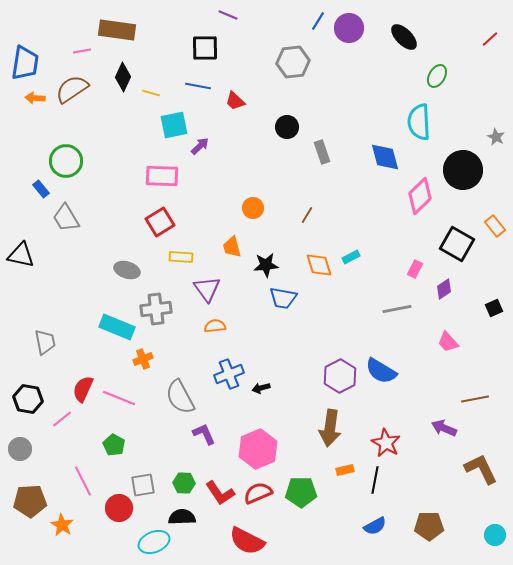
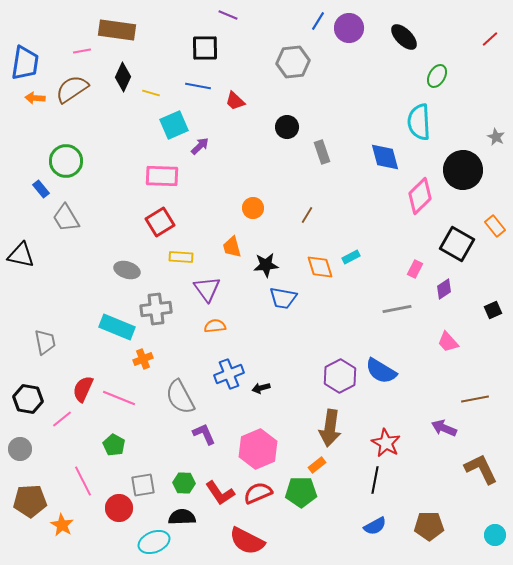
cyan square at (174, 125): rotated 12 degrees counterclockwise
orange diamond at (319, 265): moved 1 px right, 2 px down
black square at (494, 308): moved 1 px left, 2 px down
orange rectangle at (345, 470): moved 28 px left, 5 px up; rotated 24 degrees counterclockwise
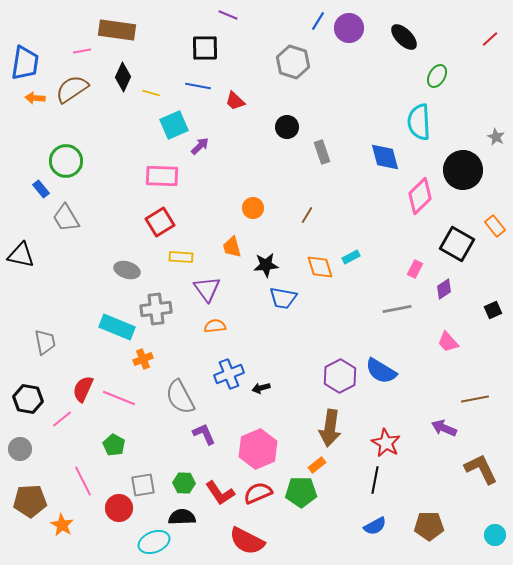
gray hexagon at (293, 62): rotated 24 degrees clockwise
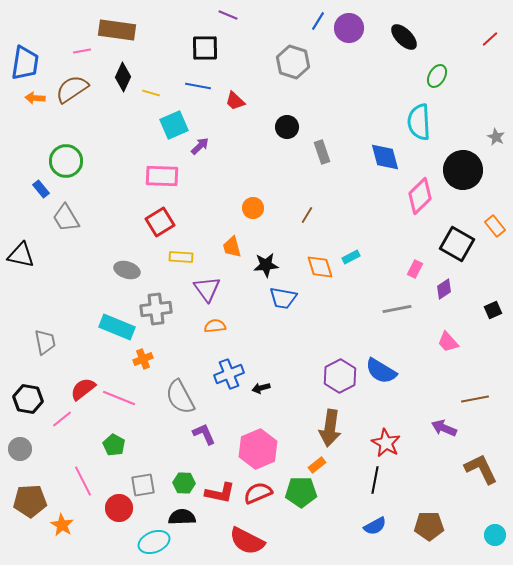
red semicircle at (83, 389): rotated 28 degrees clockwise
red L-shape at (220, 493): rotated 44 degrees counterclockwise
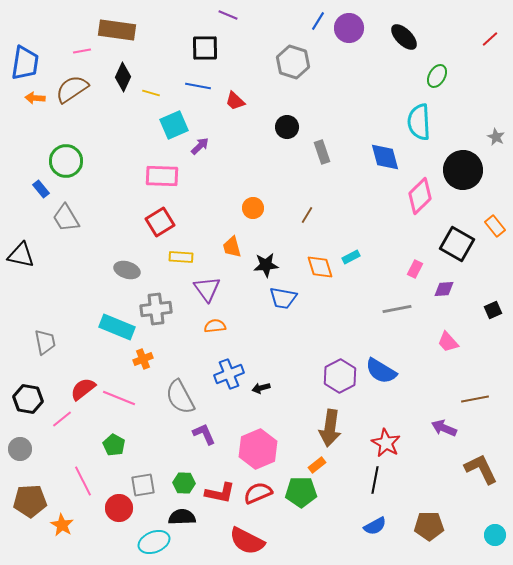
purple diamond at (444, 289): rotated 30 degrees clockwise
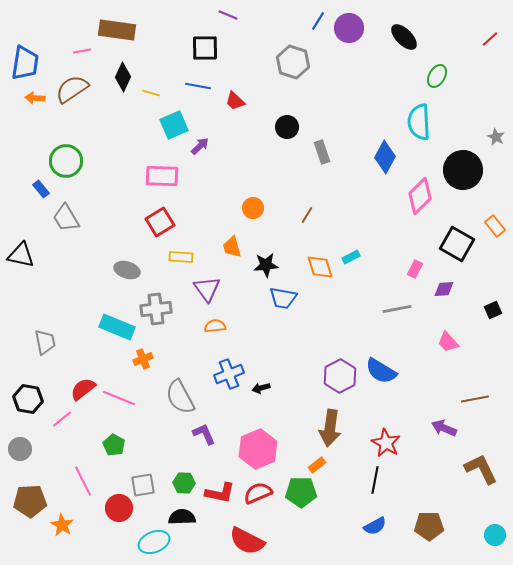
blue diamond at (385, 157): rotated 44 degrees clockwise
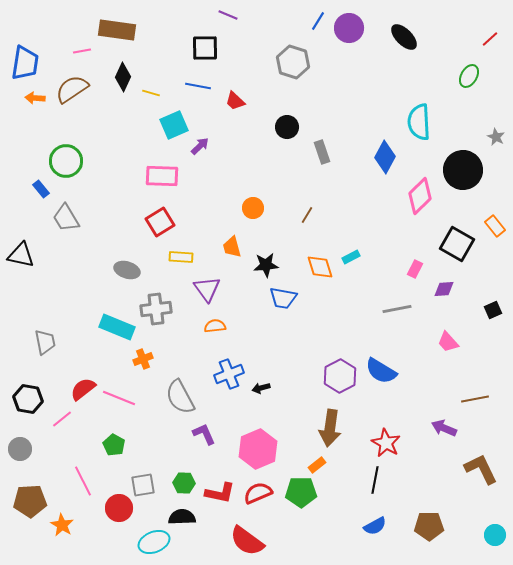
green ellipse at (437, 76): moved 32 px right
red semicircle at (247, 541): rotated 9 degrees clockwise
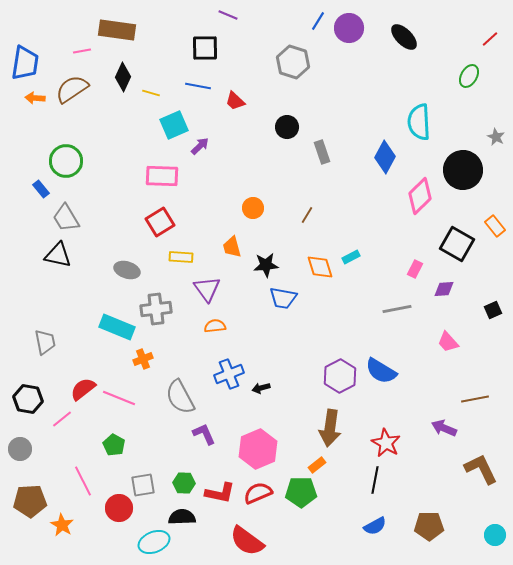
black triangle at (21, 255): moved 37 px right
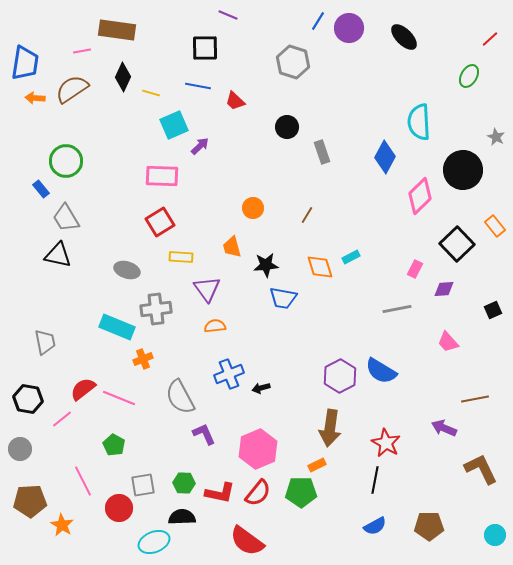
black square at (457, 244): rotated 16 degrees clockwise
orange rectangle at (317, 465): rotated 12 degrees clockwise
red semicircle at (258, 493): rotated 152 degrees clockwise
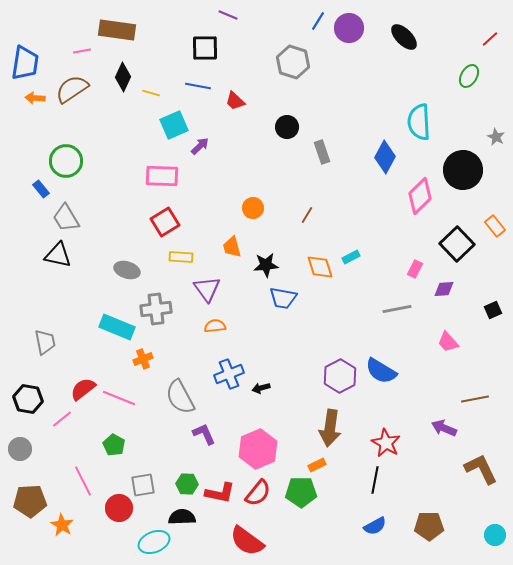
red square at (160, 222): moved 5 px right
green hexagon at (184, 483): moved 3 px right, 1 px down
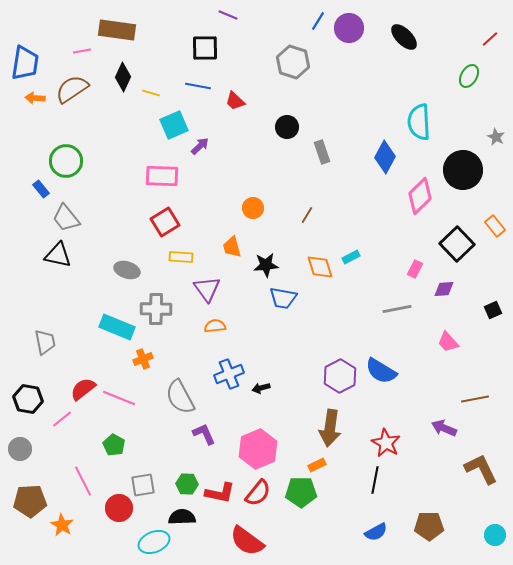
gray trapezoid at (66, 218): rotated 8 degrees counterclockwise
gray cross at (156, 309): rotated 8 degrees clockwise
blue semicircle at (375, 526): moved 1 px right, 6 px down
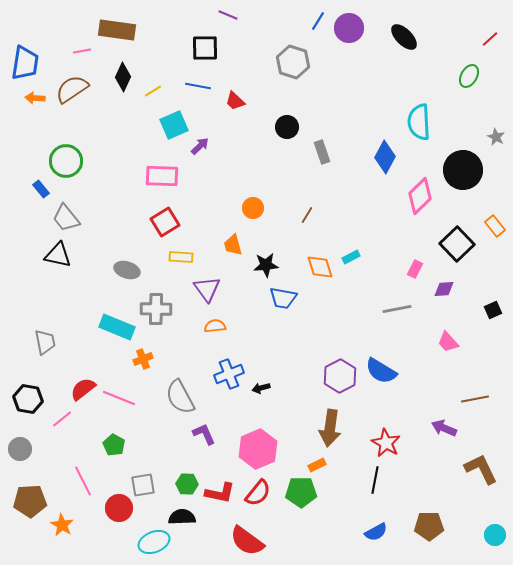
yellow line at (151, 93): moved 2 px right, 2 px up; rotated 48 degrees counterclockwise
orange trapezoid at (232, 247): moved 1 px right, 2 px up
